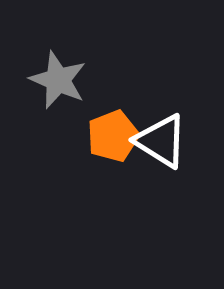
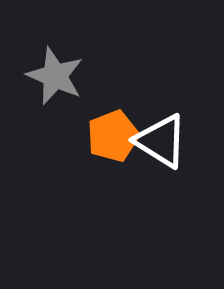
gray star: moved 3 px left, 4 px up
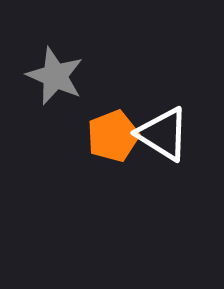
white triangle: moved 2 px right, 7 px up
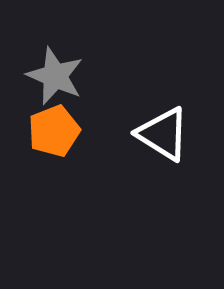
orange pentagon: moved 59 px left, 5 px up
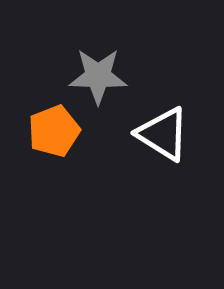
gray star: moved 43 px right; rotated 22 degrees counterclockwise
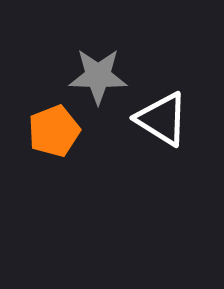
white triangle: moved 1 px left, 15 px up
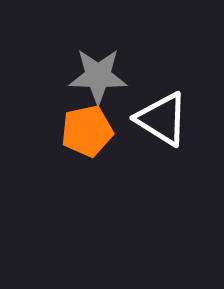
orange pentagon: moved 33 px right; rotated 9 degrees clockwise
